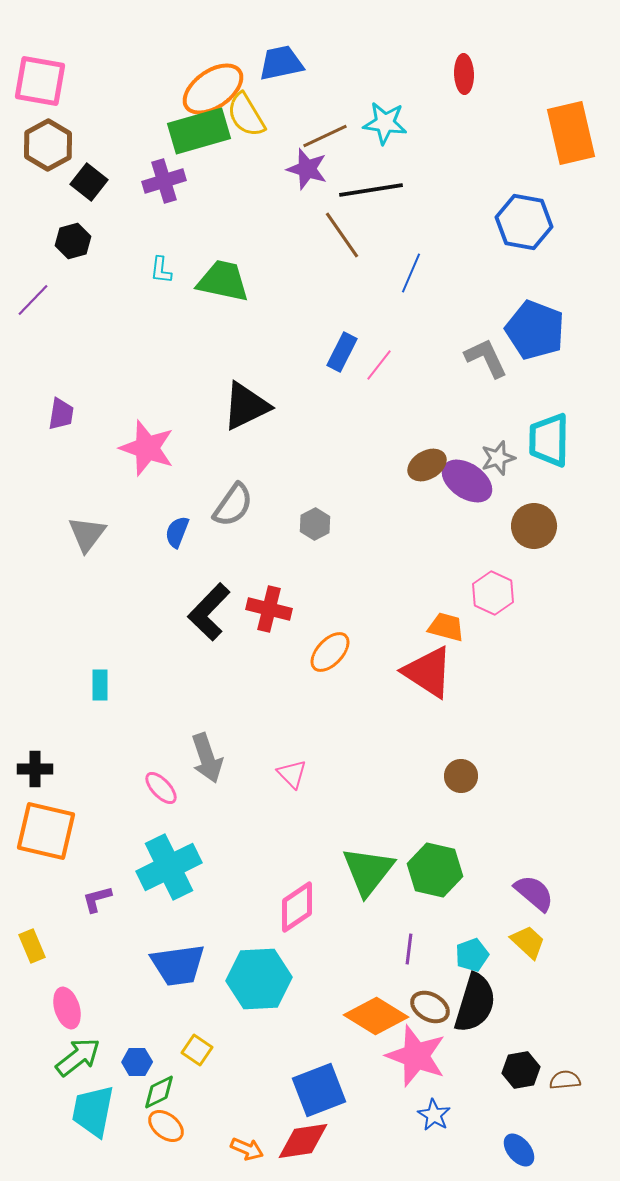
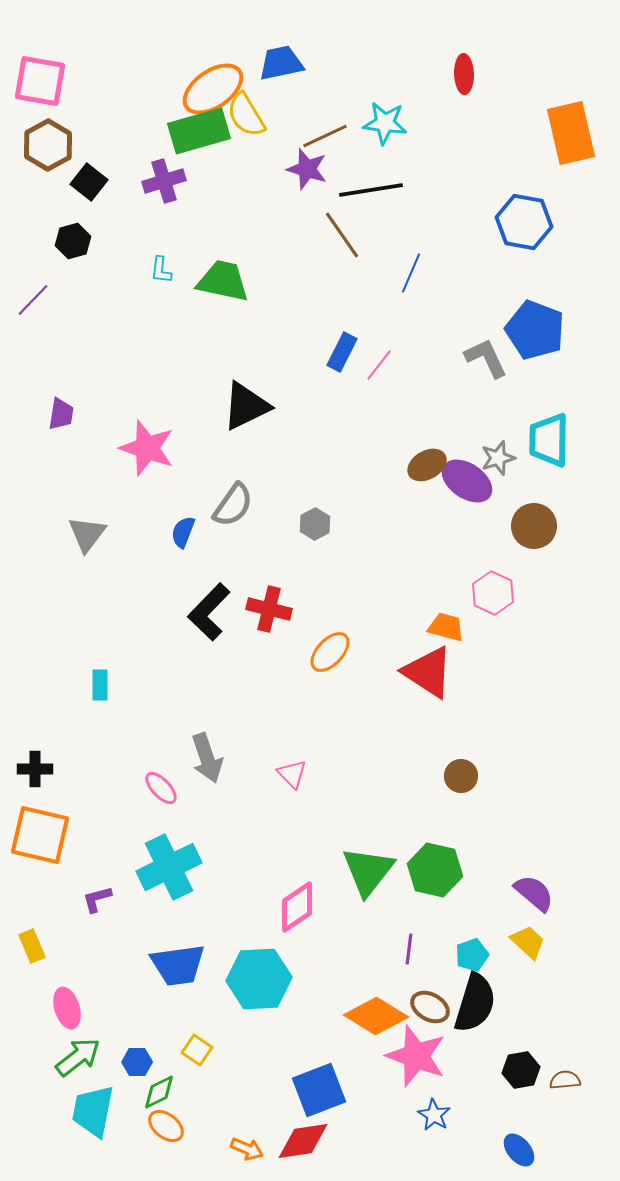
blue semicircle at (177, 532): moved 6 px right
orange square at (46, 831): moved 6 px left, 4 px down
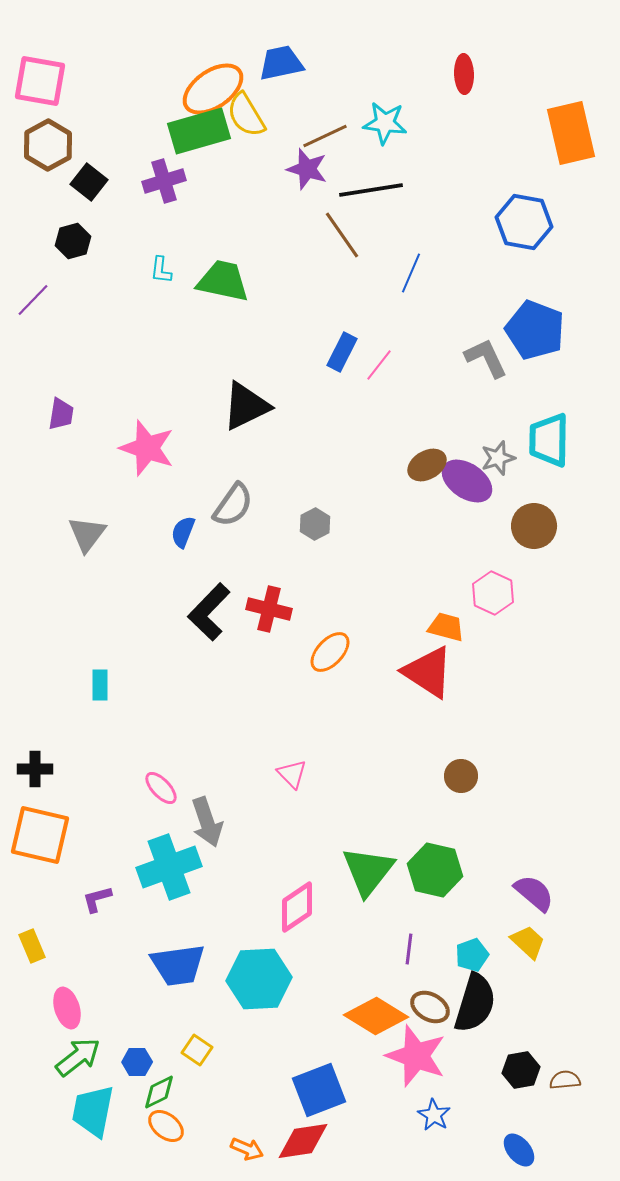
gray arrow at (207, 758): moved 64 px down
cyan cross at (169, 867): rotated 6 degrees clockwise
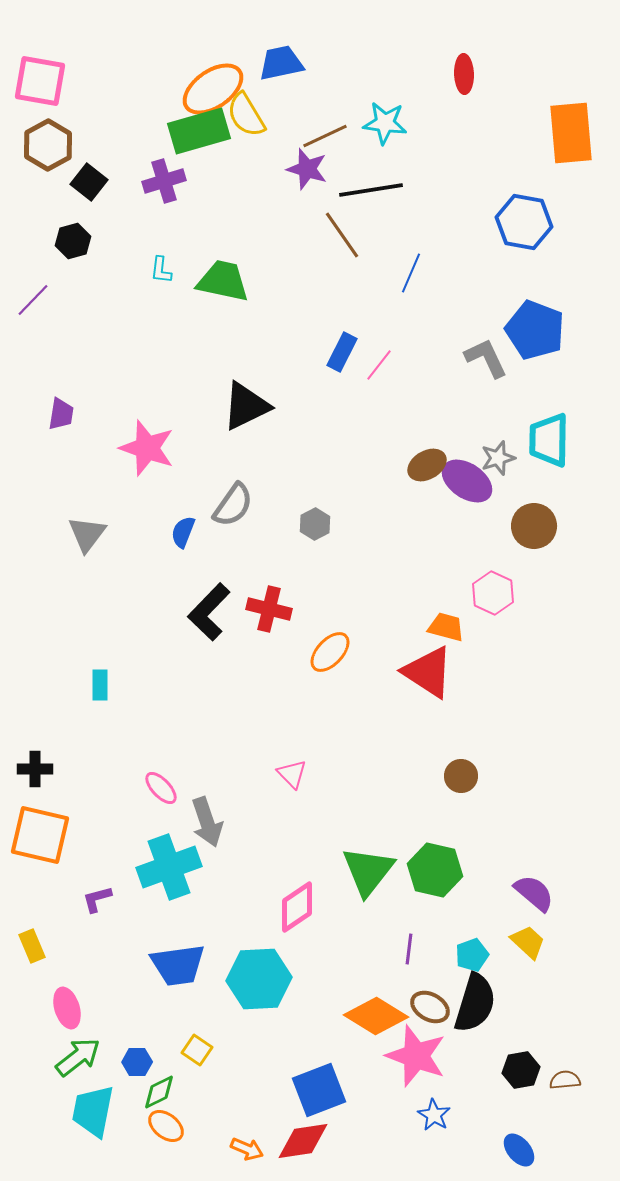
orange rectangle at (571, 133): rotated 8 degrees clockwise
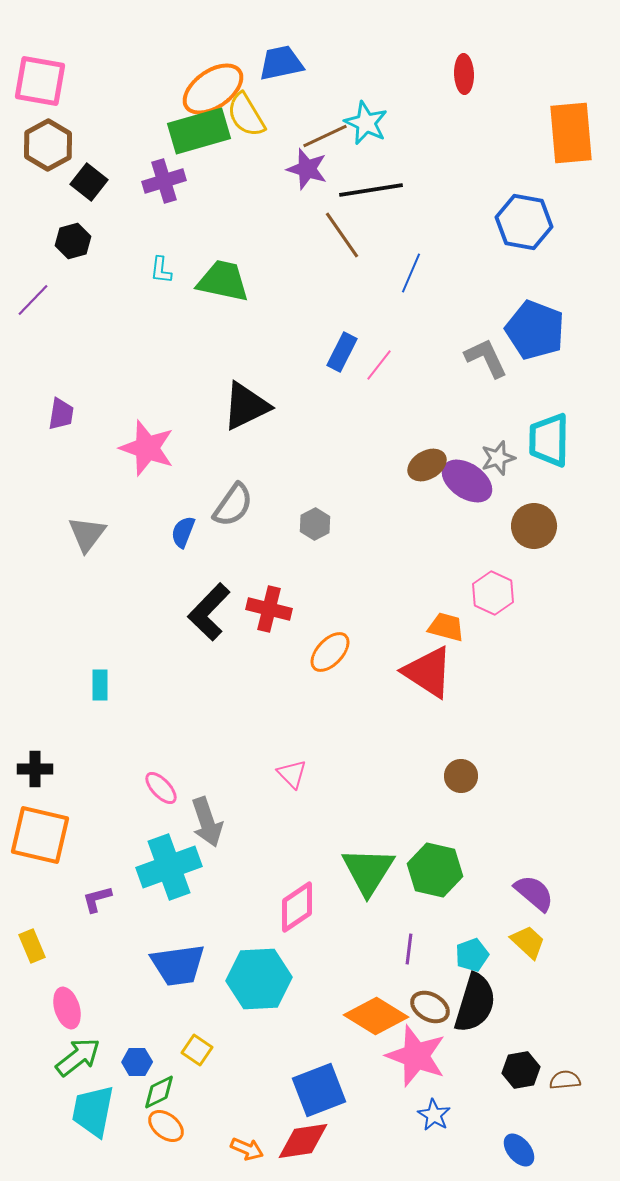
cyan star at (385, 123): moved 19 px left; rotated 18 degrees clockwise
green triangle at (368, 871): rotated 6 degrees counterclockwise
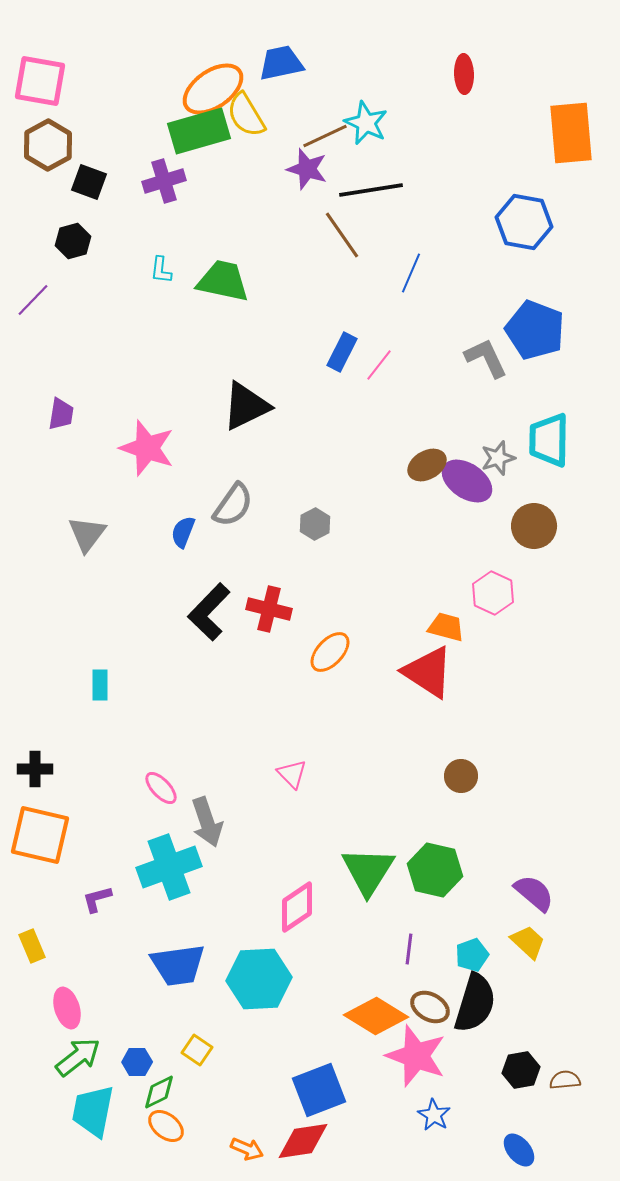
black square at (89, 182): rotated 18 degrees counterclockwise
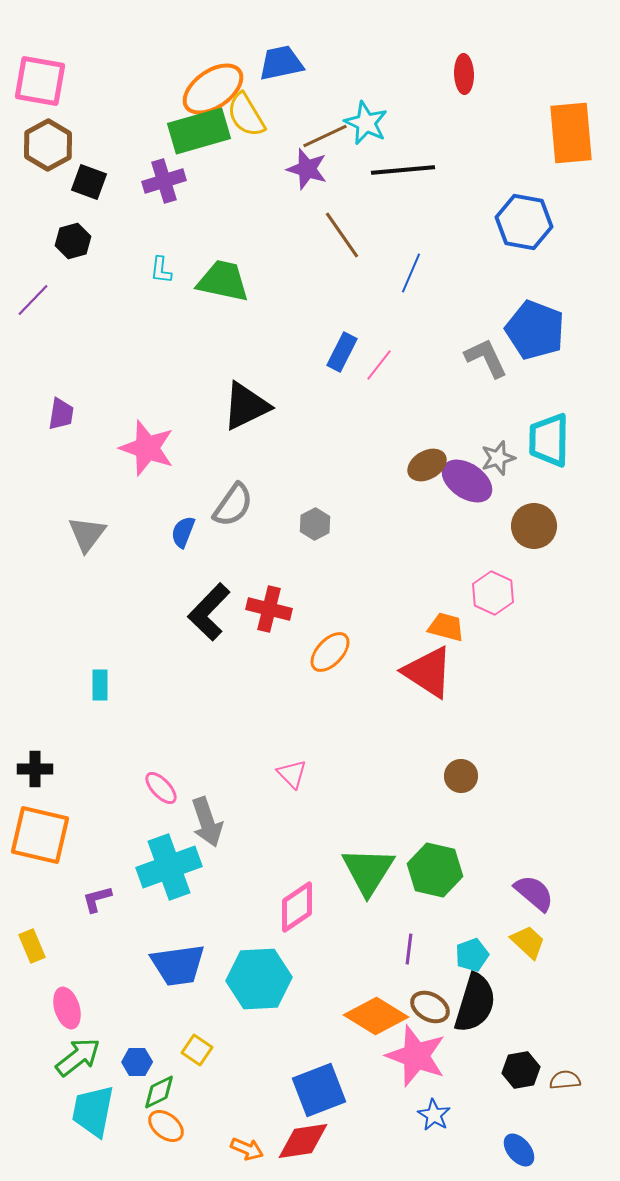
black line at (371, 190): moved 32 px right, 20 px up; rotated 4 degrees clockwise
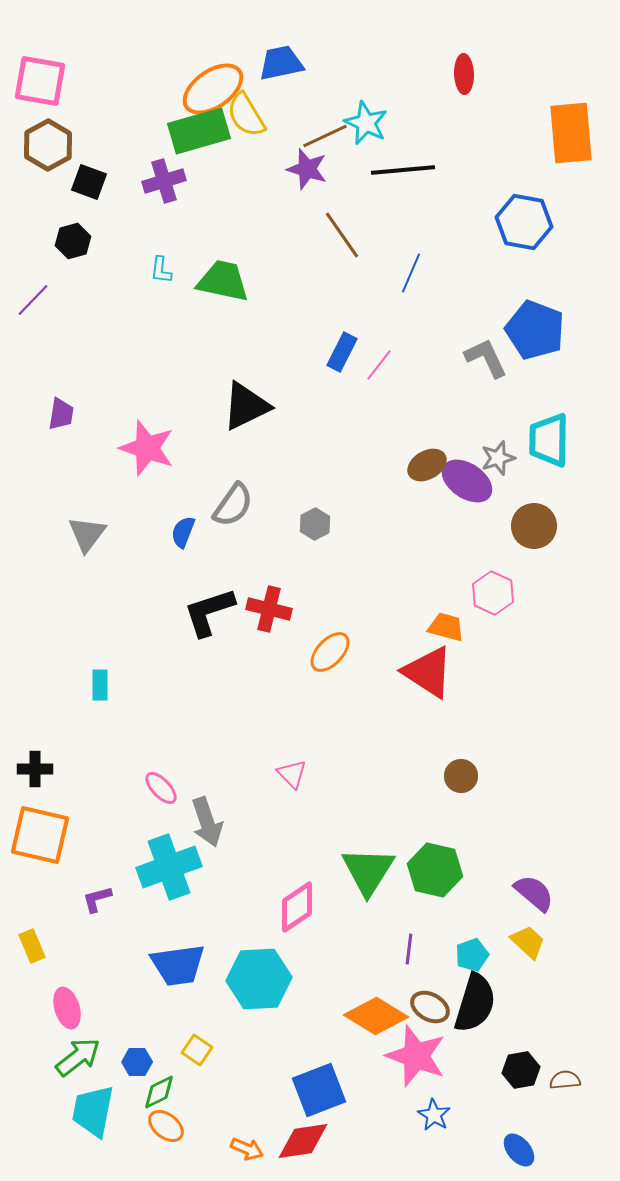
black L-shape at (209, 612): rotated 28 degrees clockwise
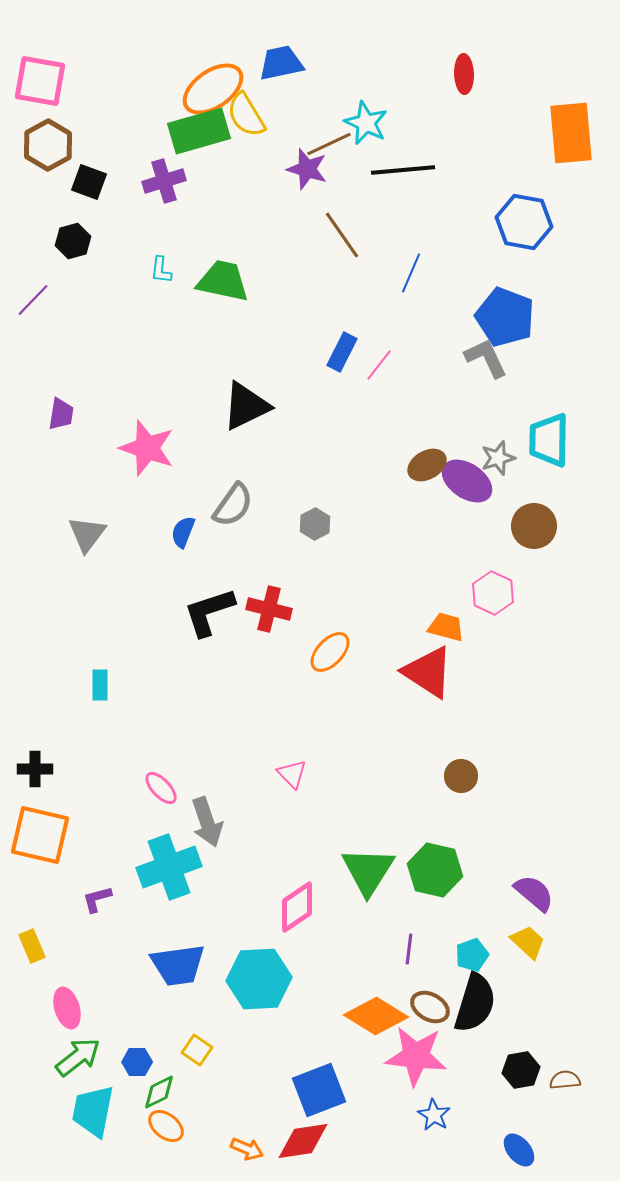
brown line at (325, 136): moved 4 px right, 8 px down
blue pentagon at (535, 330): moved 30 px left, 13 px up
pink star at (416, 1056): rotated 14 degrees counterclockwise
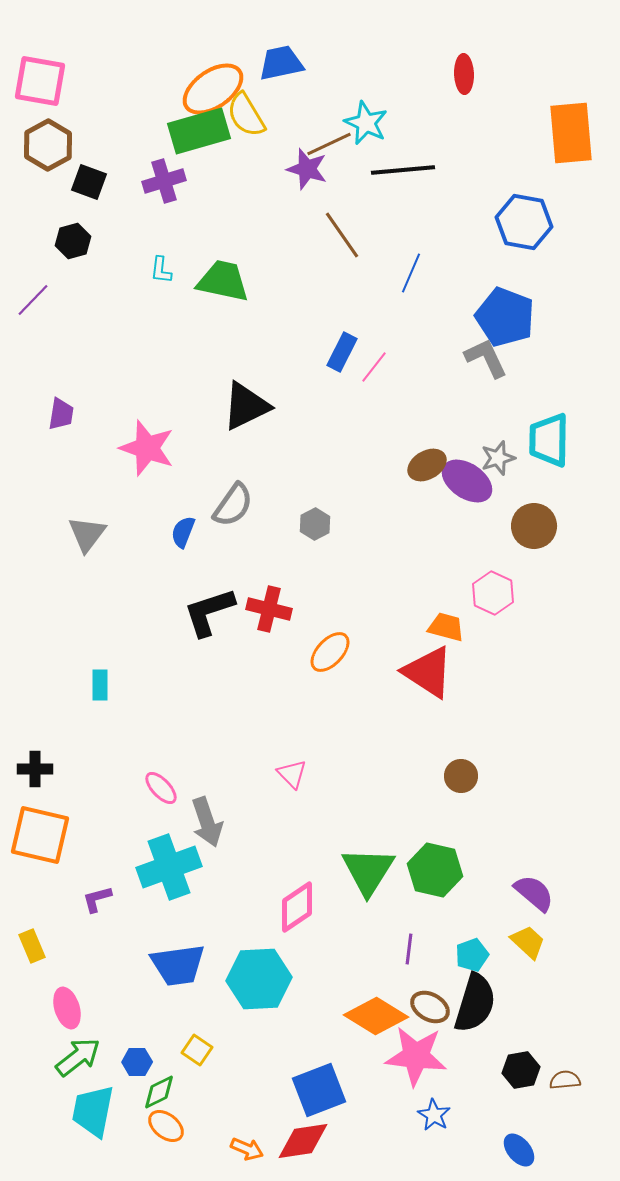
pink line at (379, 365): moved 5 px left, 2 px down
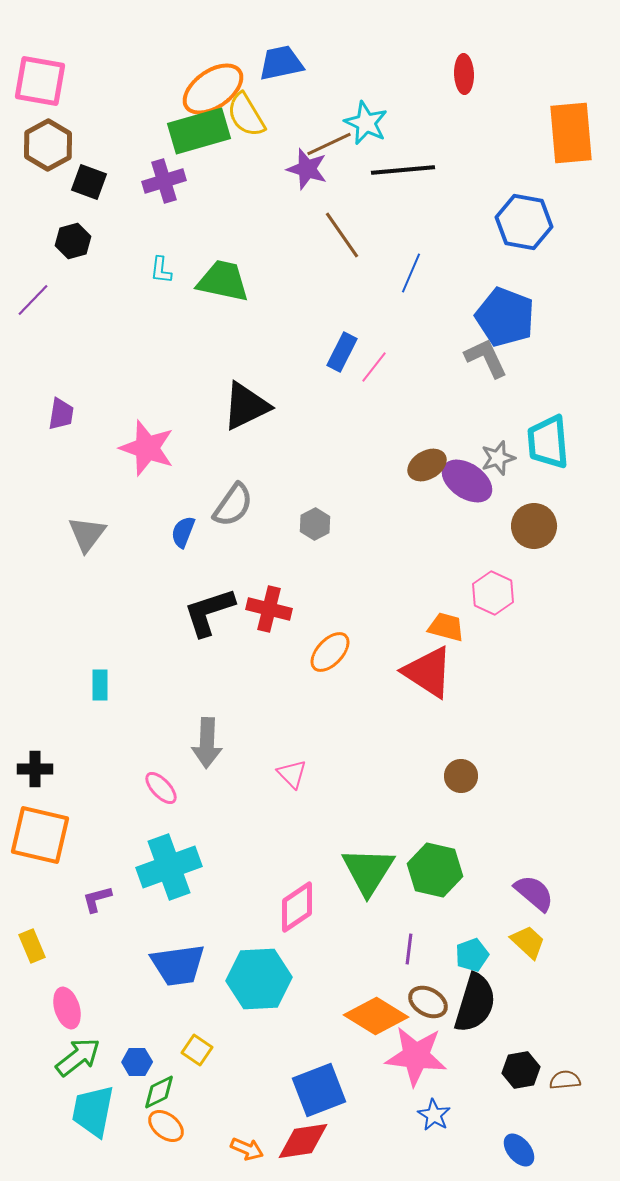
cyan trapezoid at (549, 440): moved 1 px left, 2 px down; rotated 6 degrees counterclockwise
gray arrow at (207, 822): moved 79 px up; rotated 21 degrees clockwise
brown ellipse at (430, 1007): moved 2 px left, 5 px up
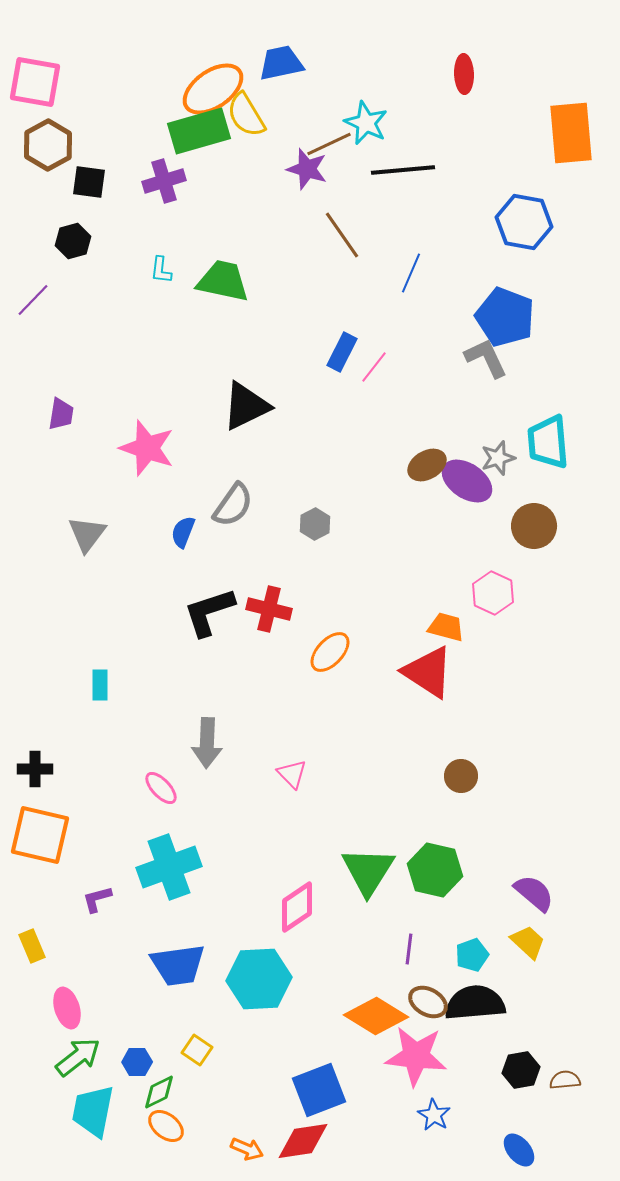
pink square at (40, 81): moved 5 px left, 1 px down
black square at (89, 182): rotated 12 degrees counterclockwise
black semicircle at (475, 1003): rotated 112 degrees counterclockwise
